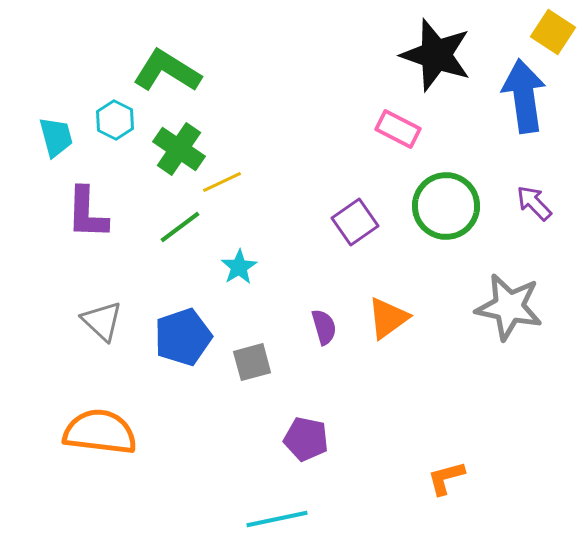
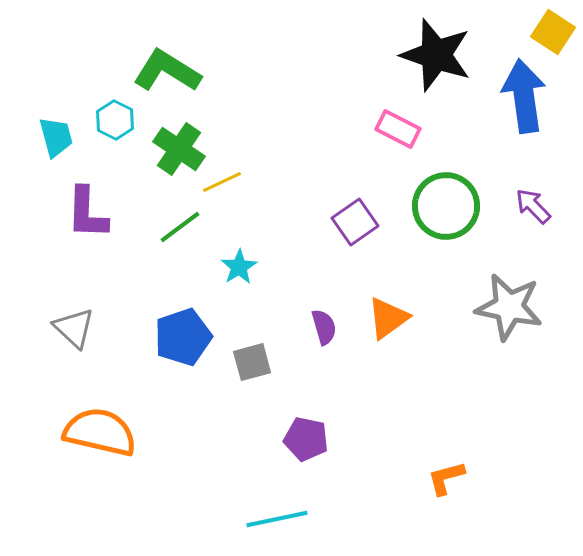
purple arrow: moved 1 px left, 3 px down
gray triangle: moved 28 px left, 7 px down
orange semicircle: rotated 6 degrees clockwise
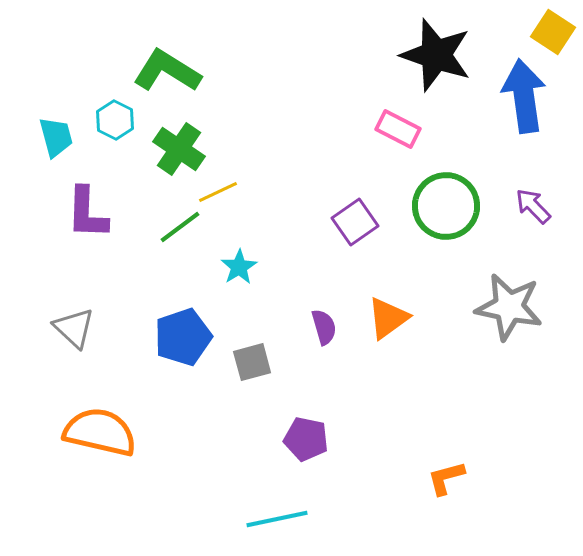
yellow line: moved 4 px left, 10 px down
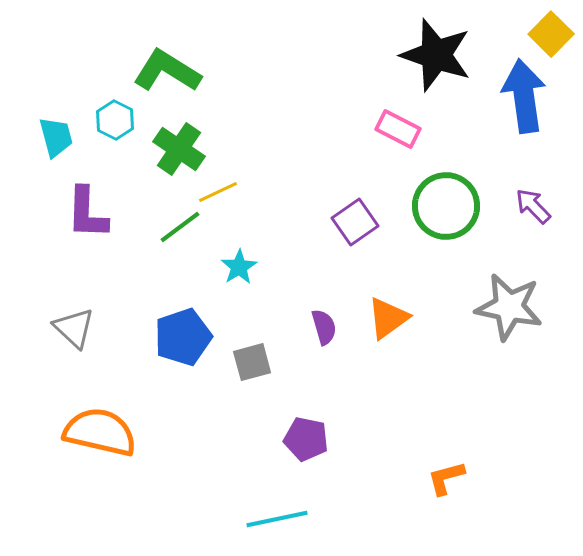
yellow square: moved 2 px left, 2 px down; rotated 12 degrees clockwise
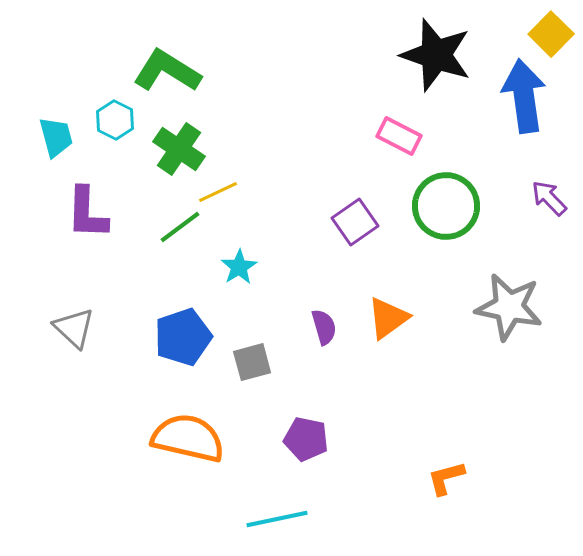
pink rectangle: moved 1 px right, 7 px down
purple arrow: moved 16 px right, 8 px up
orange semicircle: moved 88 px right, 6 px down
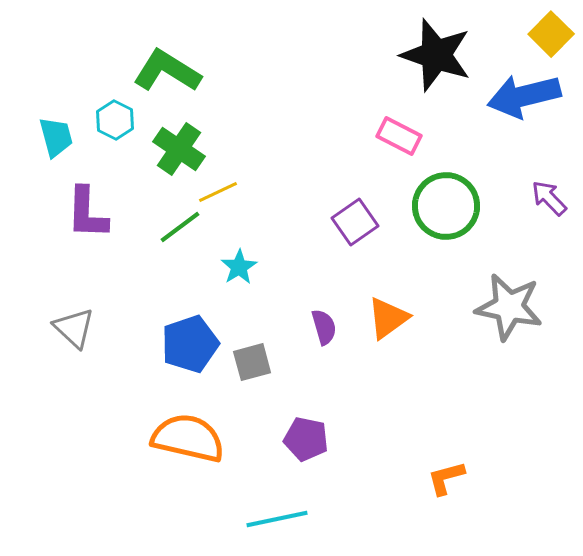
blue arrow: rotated 96 degrees counterclockwise
blue pentagon: moved 7 px right, 7 px down
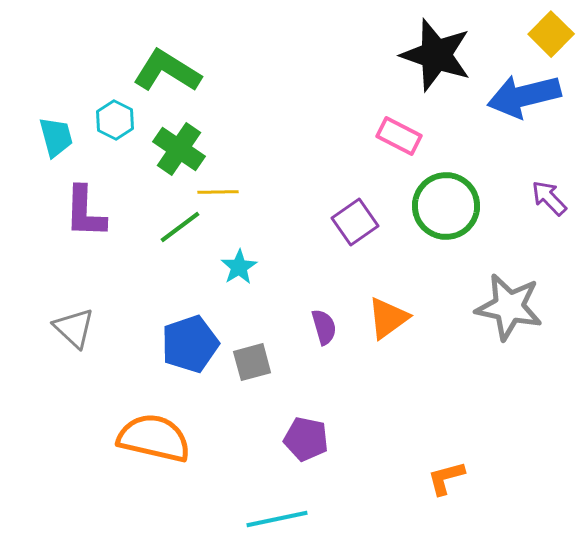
yellow line: rotated 24 degrees clockwise
purple L-shape: moved 2 px left, 1 px up
orange semicircle: moved 34 px left
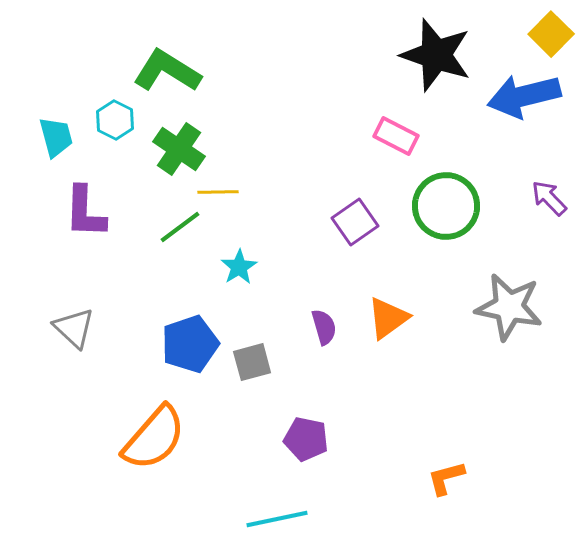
pink rectangle: moved 3 px left
orange semicircle: rotated 118 degrees clockwise
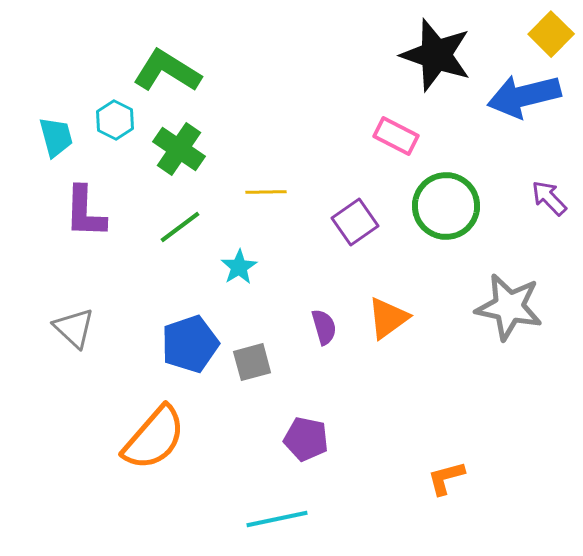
yellow line: moved 48 px right
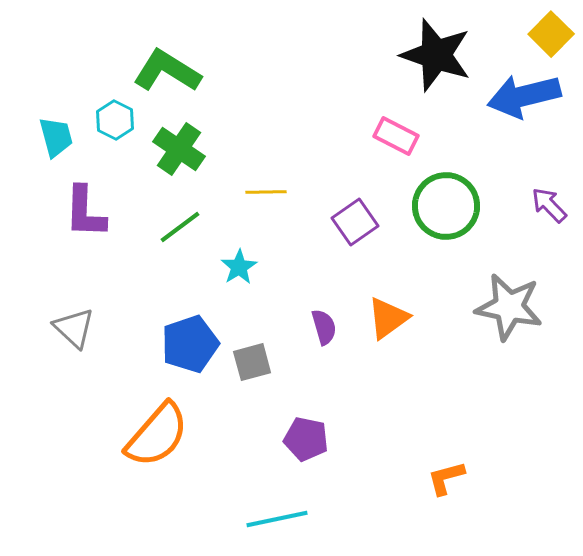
purple arrow: moved 7 px down
orange semicircle: moved 3 px right, 3 px up
